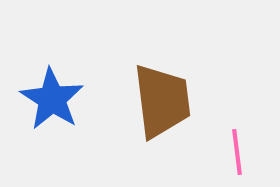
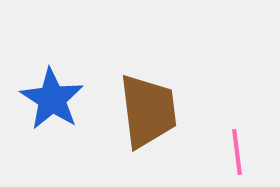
brown trapezoid: moved 14 px left, 10 px down
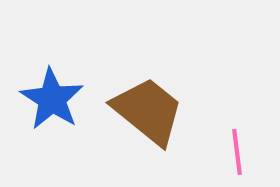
brown trapezoid: rotated 44 degrees counterclockwise
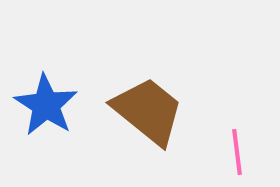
blue star: moved 6 px left, 6 px down
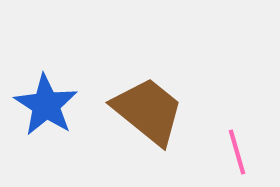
pink line: rotated 9 degrees counterclockwise
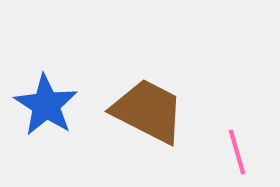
brown trapezoid: rotated 12 degrees counterclockwise
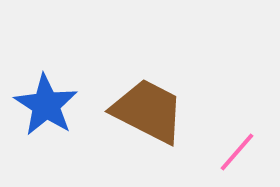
pink line: rotated 57 degrees clockwise
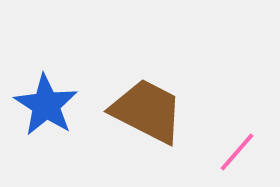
brown trapezoid: moved 1 px left
